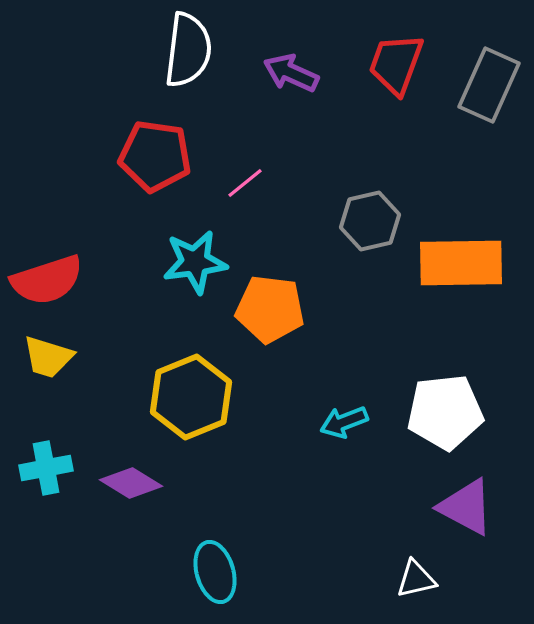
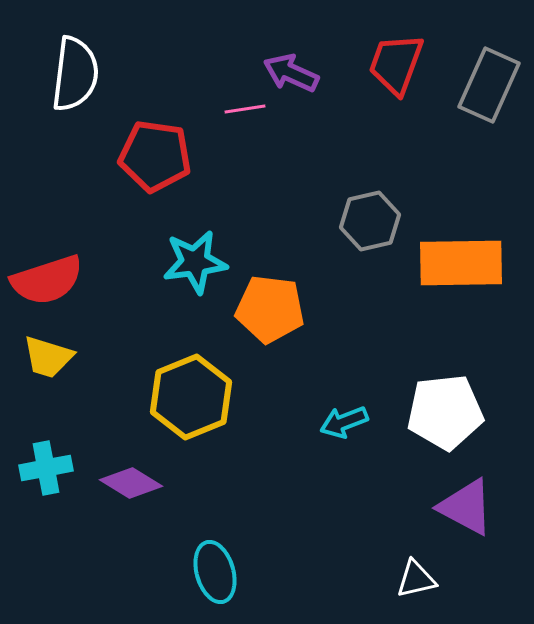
white semicircle: moved 113 px left, 24 px down
pink line: moved 74 px up; rotated 30 degrees clockwise
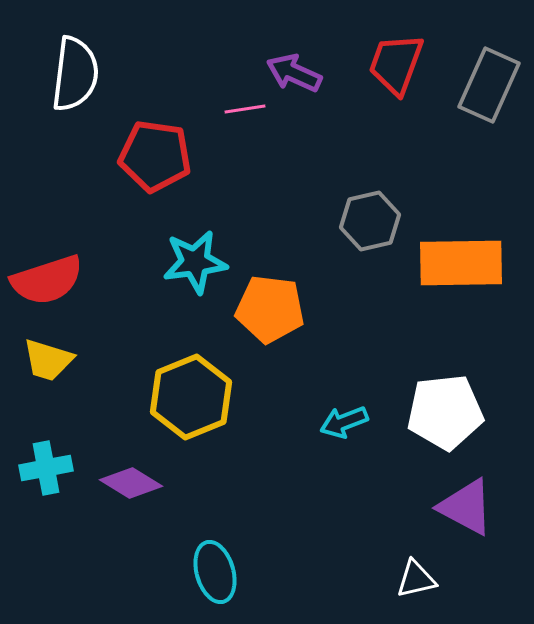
purple arrow: moved 3 px right
yellow trapezoid: moved 3 px down
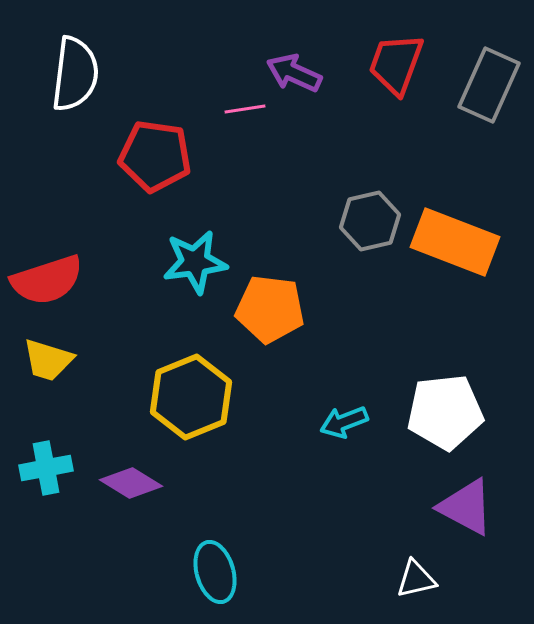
orange rectangle: moved 6 px left, 21 px up; rotated 22 degrees clockwise
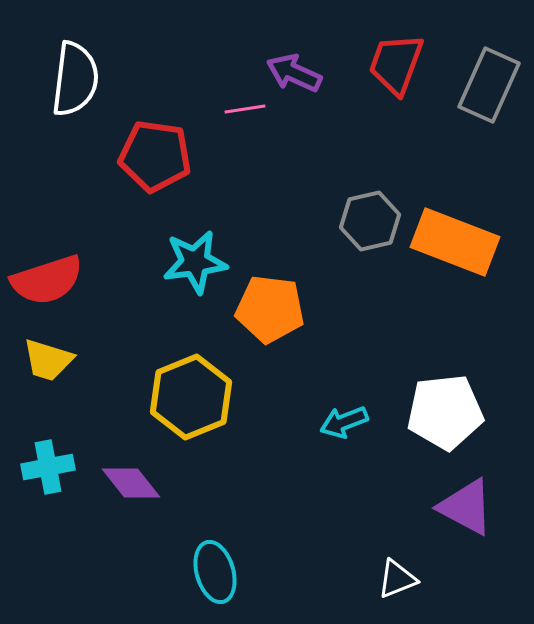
white semicircle: moved 5 px down
cyan cross: moved 2 px right, 1 px up
purple diamond: rotated 20 degrees clockwise
white triangle: moved 19 px left; rotated 9 degrees counterclockwise
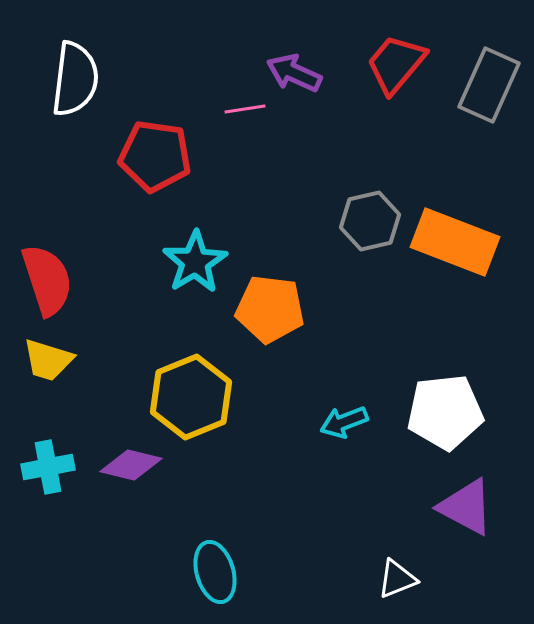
red trapezoid: rotated 20 degrees clockwise
cyan star: rotated 24 degrees counterclockwise
red semicircle: rotated 90 degrees counterclockwise
purple diamond: moved 18 px up; rotated 38 degrees counterclockwise
